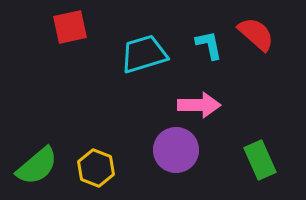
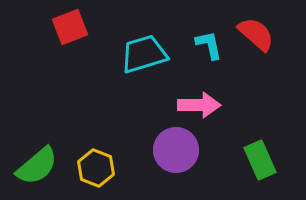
red square: rotated 9 degrees counterclockwise
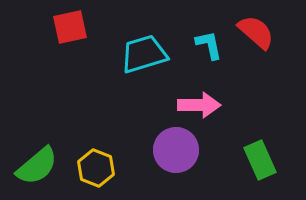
red square: rotated 9 degrees clockwise
red semicircle: moved 2 px up
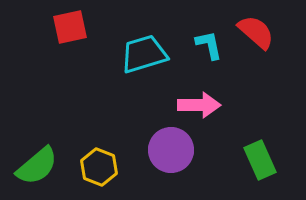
purple circle: moved 5 px left
yellow hexagon: moved 3 px right, 1 px up
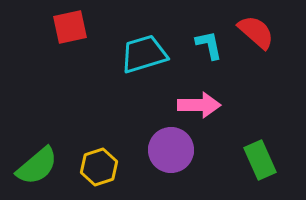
yellow hexagon: rotated 21 degrees clockwise
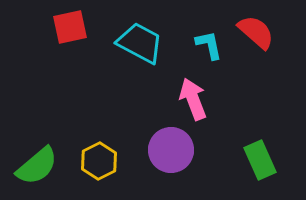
cyan trapezoid: moved 4 px left, 11 px up; rotated 45 degrees clockwise
pink arrow: moved 6 px left, 6 px up; rotated 111 degrees counterclockwise
yellow hexagon: moved 6 px up; rotated 9 degrees counterclockwise
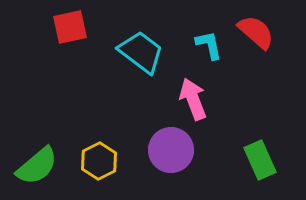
cyan trapezoid: moved 1 px right, 9 px down; rotated 9 degrees clockwise
